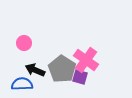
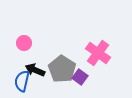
pink cross: moved 12 px right, 7 px up
purple square: rotated 21 degrees clockwise
blue semicircle: moved 3 px up; rotated 75 degrees counterclockwise
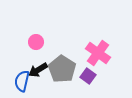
pink circle: moved 12 px right, 1 px up
black arrow: moved 3 px right; rotated 54 degrees counterclockwise
purple square: moved 8 px right, 1 px up
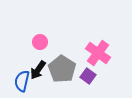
pink circle: moved 4 px right
black arrow: rotated 24 degrees counterclockwise
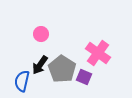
pink circle: moved 1 px right, 8 px up
black arrow: moved 2 px right, 5 px up
purple square: moved 4 px left, 1 px down; rotated 14 degrees counterclockwise
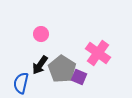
purple square: moved 5 px left
blue semicircle: moved 1 px left, 2 px down
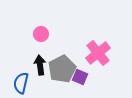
pink cross: rotated 15 degrees clockwise
black arrow: rotated 138 degrees clockwise
gray pentagon: rotated 12 degrees clockwise
purple square: moved 1 px right
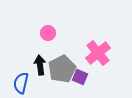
pink circle: moved 7 px right, 1 px up
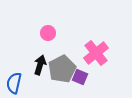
pink cross: moved 2 px left
black arrow: rotated 24 degrees clockwise
blue semicircle: moved 7 px left
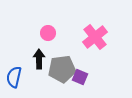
pink cross: moved 1 px left, 16 px up
black arrow: moved 1 px left, 6 px up; rotated 18 degrees counterclockwise
gray pentagon: rotated 20 degrees clockwise
blue semicircle: moved 6 px up
